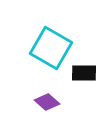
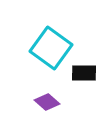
cyan square: rotated 6 degrees clockwise
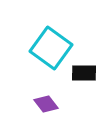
purple diamond: moved 1 px left, 2 px down; rotated 10 degrees clockwise
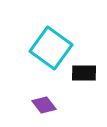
purple diamond: moved 2 px left, 1 px down
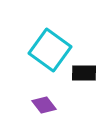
cyan square: moved 1 px left, 2 px down
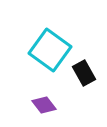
black rectangle: rotated 60 degrees clockwise
